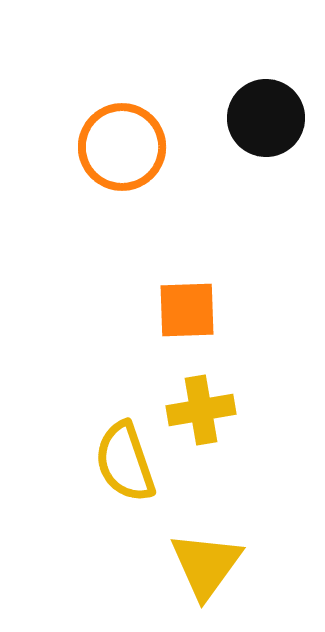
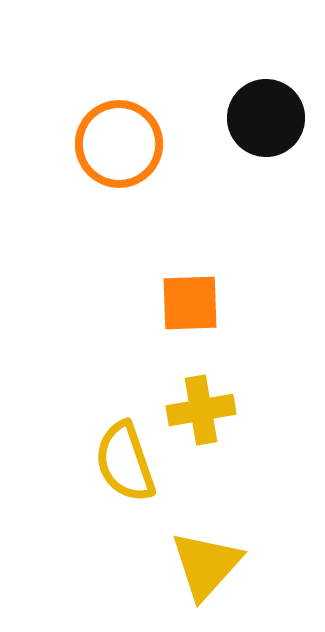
orange circle: moved 3 px left, 3 px up
orange square: moved 3 px right, 7 px up
yellow triangle: rotated 6 degrees clockwise
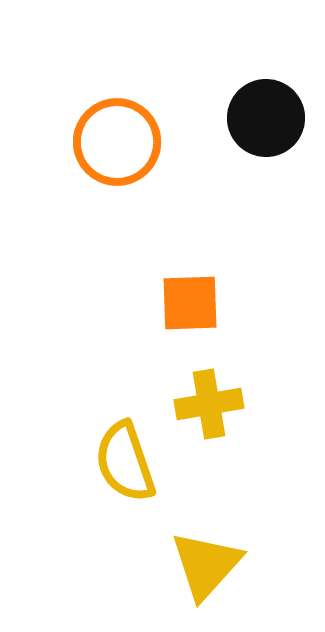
orange circle: moved 2 px left, 2 px up
yellow cross: moved 8 px right, 6 px up
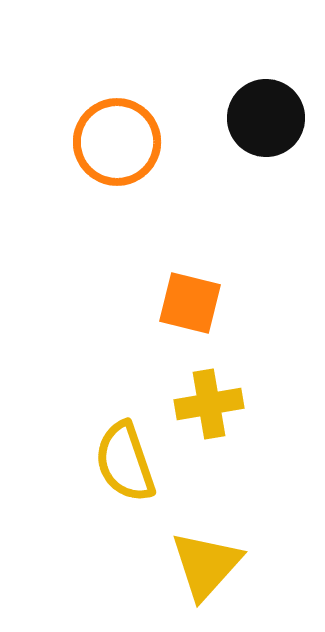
orange square: rotated 16 degrees clockwise
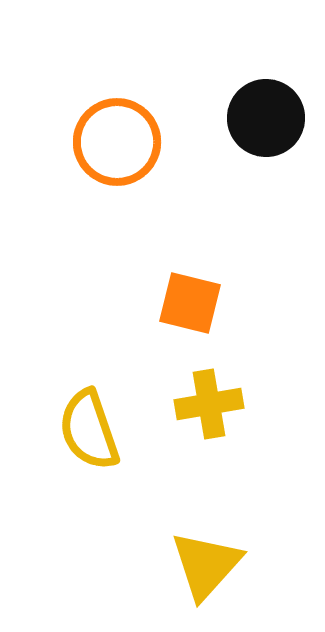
yellow semicircle: moved 36 px left, 32 px up
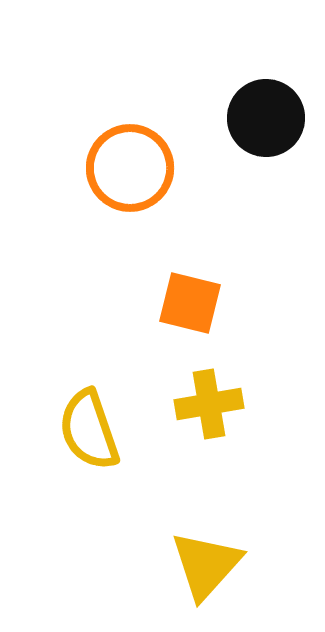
orange circle: moved 13 px right, 26 px down
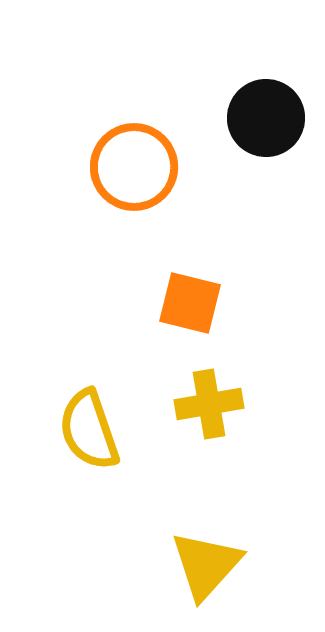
orange circle: moved 4 px right, 1 px up
